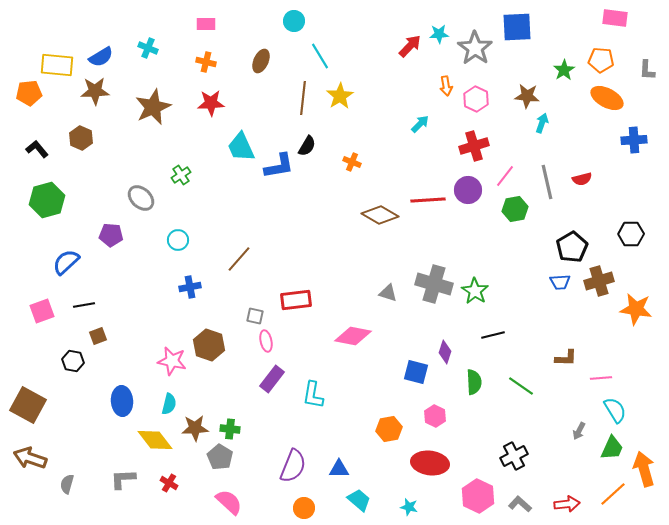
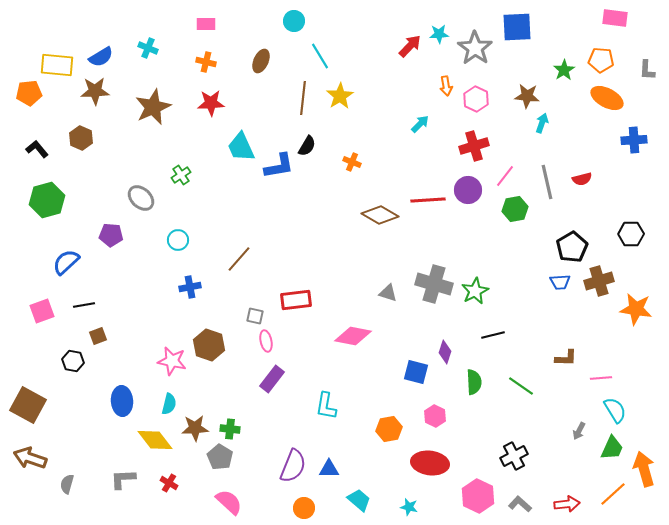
green star at (475, 291): rotated 12 degrees clockwise
cyan L-shape at (313, 395): moved 13 px right, 11 px down
blue triangle at (339, 469): moved 10 px left
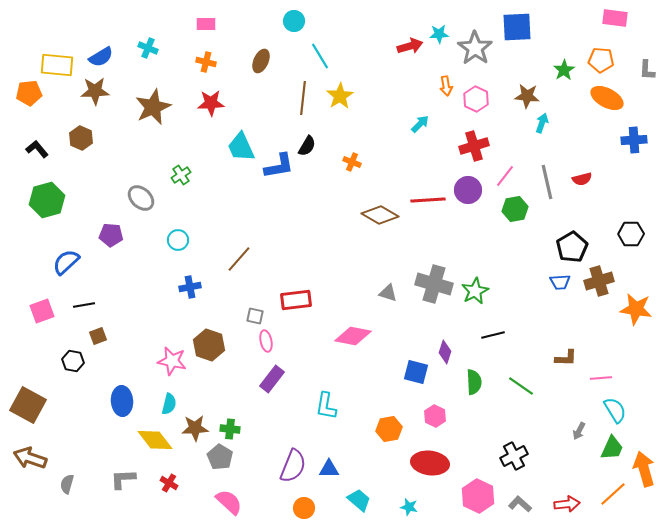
red arrow at (410, 46): rotated 30 degrees clockwise
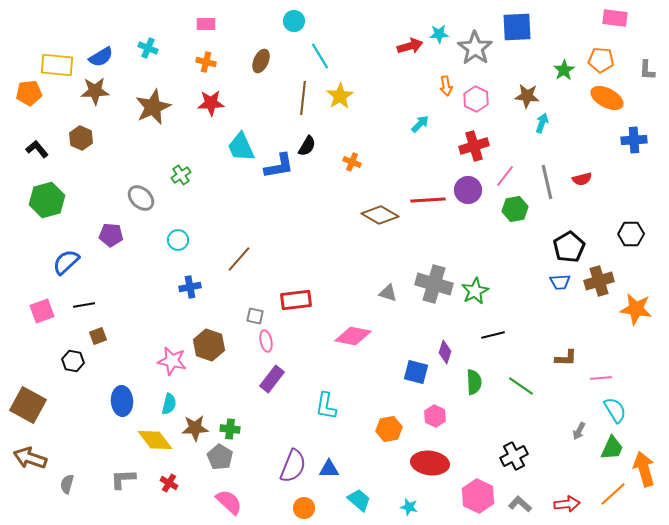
black pentagon at (572, 247): moved 3 px left
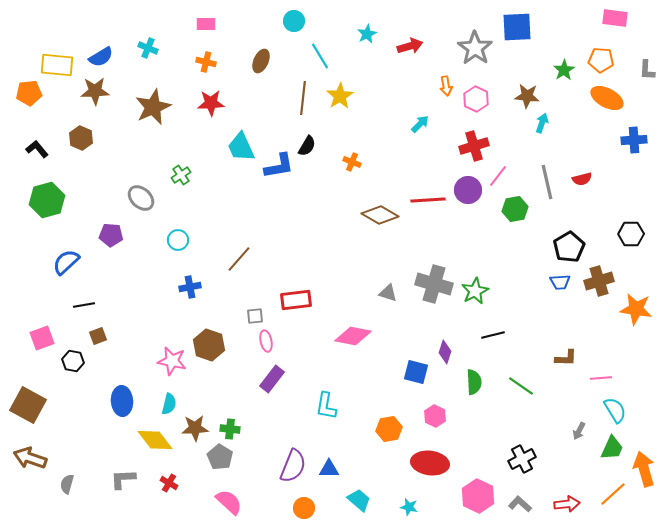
cyan star at (439, 34): moved 72 px left; rotated 24 degrees counterclockwise
pink line at (505, 176): moved 7 px left
pink square at (42, 311): moved 27 px down
gray square at (255, 316): rotated 18 degrees counterclockwise
black cross at (514, 456): moved 8 px right, 3 px down
